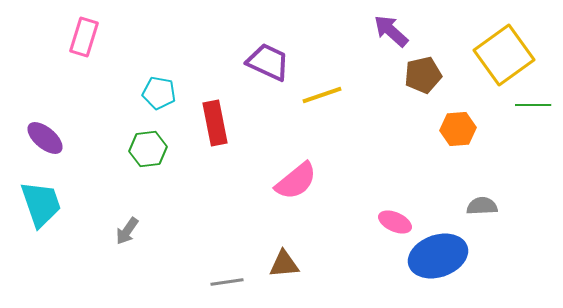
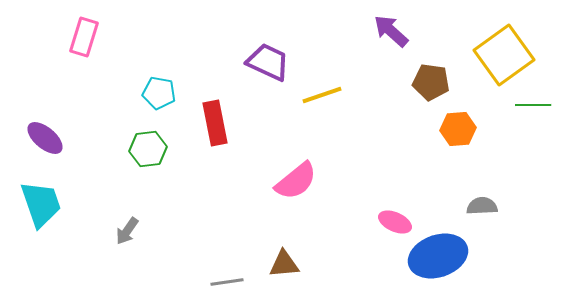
brown pentagon: moved 8 px right, 7 px down; rotated 21 degrees clockwise
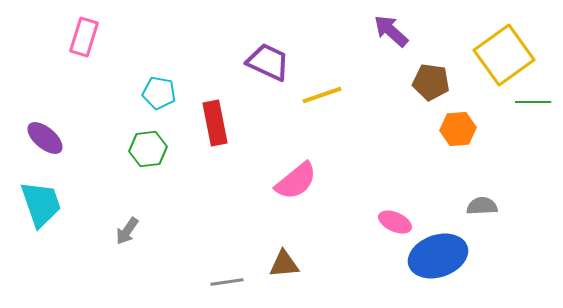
green line: moved 3 px up
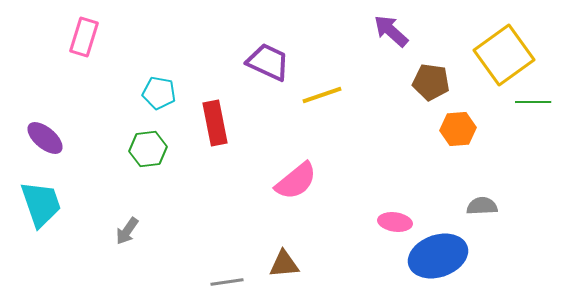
pink ellipse: rotated 16 degrees counterclockwise
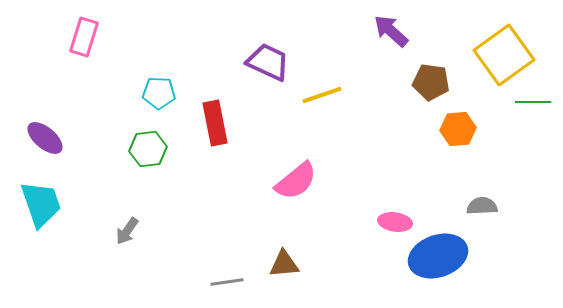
cyan pentagon: rotated 8 degrees counterclockwise
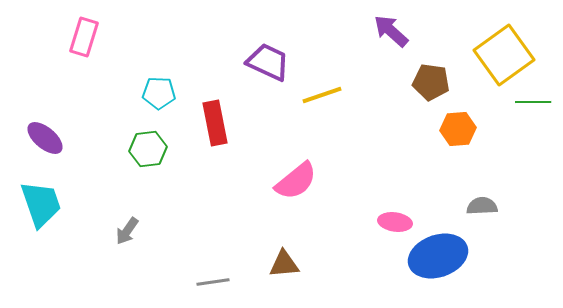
gray line: moved 14 px left
